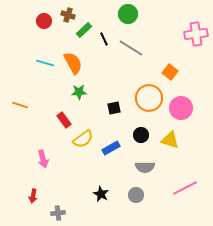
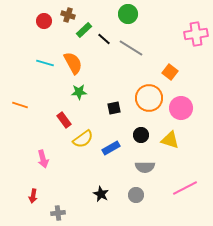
black line: rotated 24 degrees counterclockwise
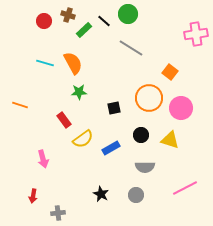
black line: moved 18 px up
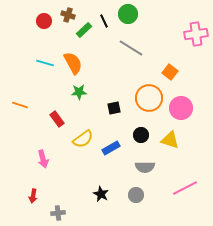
black line: rotated 24 degrees clockwise
red rectangle: moved 7 px left, 1 px up
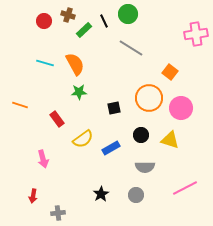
orange semicircle: moved 2 px right, 1 px down
black star: rotated 14 degrees clockwise
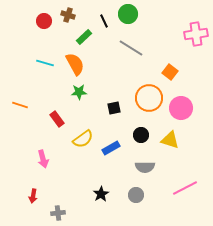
green rectangle: moved 7 px down
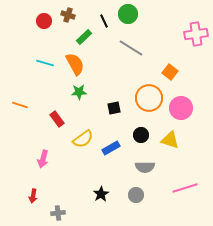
pink arrow: rotated 30 degrees clockwise
pink line: rotated 10 degrees clockwise
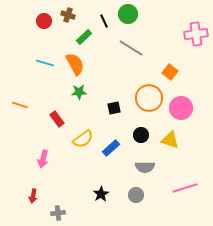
blue rectangle: rotated 12 degrees counterclockwise
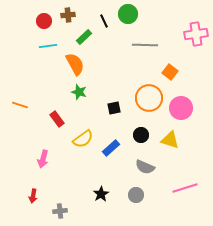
brown cross: rotated 24 degrees counterclockwise
gray line: moved 14 px right, 3 px up; rotated 30 degrees counterclockwise
cyan line: moved 3 px right, 17 px up; rotated 24 degrees counterclockwise
green star: rotated 21 degrees clockwise
gray semicircle: rotated 24 degrees clockwise
gray cross: moved 2 px right, 2 px up
